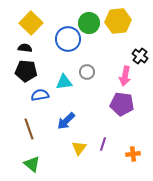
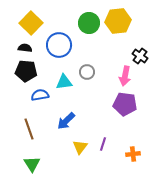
blue circle: moved 9 px left, 6 px down
purple pentagon: moved 3 px right
yellow triangle: moved 1 px right, 1 px up
green triangle: rotated 18 degrees clockwise
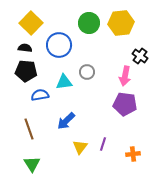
yellow hexagon: moved 3 px right, 2 px down
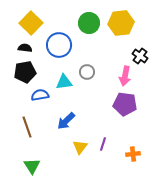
black pentagon: moved 1 px left, 1 px down; rotated 15 degrees counterclockwise
brown line: moved 2 px left, 2 px up
green triangle: moved 2 px down
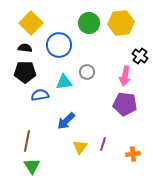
black pentagon: rotated 10 degrees clockwise
brown line: moved 14 px down; rotated 30 degrees clockwise
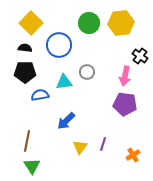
orange cross: moved 1 px down; rotated 24 degrees counterclockwise
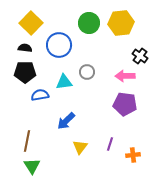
pink arrow: rotated 78 degrees clockwise
purple line: moved 7 px right
orange cross: rotated 24 degrees clockwise
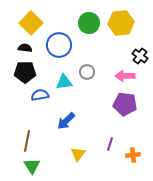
yellow triangle: moved 2 px left, 7 px down
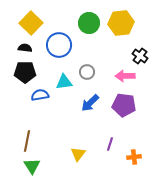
purple pentagon: moved 1 px left, 1 px down
blue arrow: moved 24 px right, 18 px up
orange cross: moved 1 px right, 2 px down
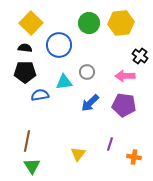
orange cross: rotated 16 degrees clockwise
